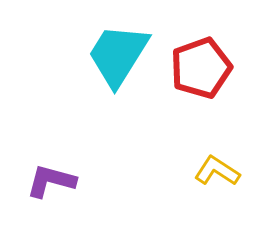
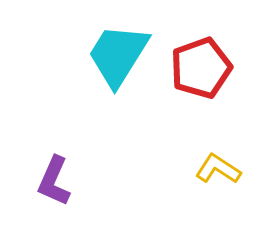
yellow L-shape: moved 1 px right, 2 px up
purple L-shape: moved 3 px right; rotated 81 degrees counterclockwise
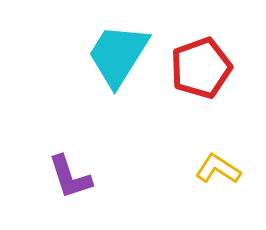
purple L-shape: moved 16 px right, 4 px up; rotated 42 degrees counterclockwise
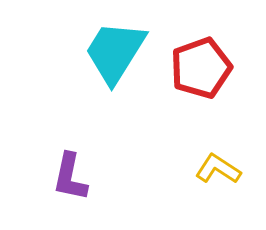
cyan trapezoid: moved 3 px left, 3 px up
purple L-shape: rotated 30 degrees clockwise
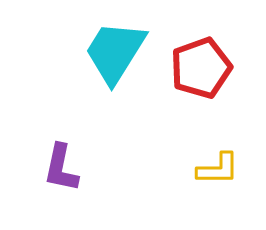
yellow L-shape: rotated 147 degrees clockwise
purple L-shape: moved 9 px left, 9 px up
